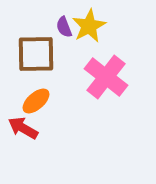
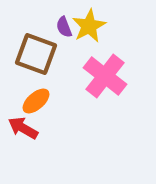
brown square: rotated 21 degrees clockwise
pink cross: moved 1 px left, 1 px up
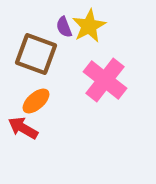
pink cross: moved 4 px down
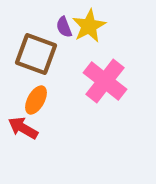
pink cross: moved 1 px down
orange ellipse: moved 1 px up; rotated 20 degrees counterclockwise
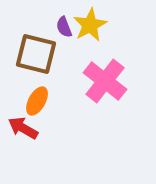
yellow star: moved 1 px right, 1 px up
brown square: rotated 6 degrees counterclockwise
orange ellipse: moved 1 px right, 1 px down
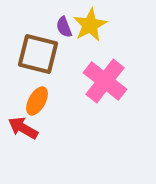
brown square: moved 2 px right
